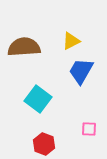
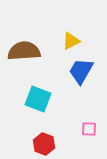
brown semicircle: moved 4 px down
cyan square: rotated 16 degrees counterclockwise
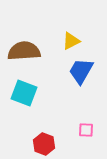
cyan square: moved 14 px left, 6 px up
pink square: moved 3 px left, 1 px down
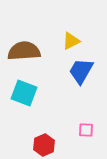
red hexagon: moved 1 px down; rotated 15 degrees clockwise
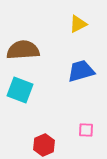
yellow triangle: moved 7 px right, 17 px up
brown semicircle: moved 1 px left, 1 px up
blue trapezoid: rotated 44 degrees clockwise
cyan square: moved 4 px left, 3 px up
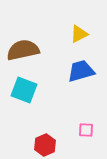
yellow triangle: moved 1 px right, 10 px down
brown semicircle: rotated 8 degrees counterclockwise
cyan square: moved 4 px right
red hexagon: moved 1 px right
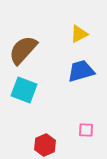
brown semicircle: rotated 36 degrees counterclockwise
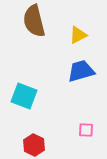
yellow triangle: moved 1 px left, 1 px down
brown semicircle: moved 11 px right, 29 px up; rotated 56 degrees counterclockwise
cyan square: moved 6 px down
red hexagon: moved 11 px left; rotated 10 degrees counterclockwise
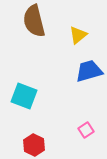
yellow triangle: rotated 12 degrees counterclockwise
blue trapezoid: moved 8 px right
pink square: rotated 35 degrees counterclockwise
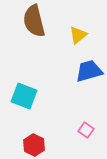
pink square: rotated 21 degrees counterclockwise
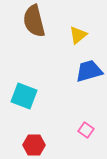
red hexagon: rotated 25 degrees counterclockwise
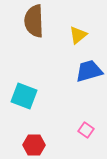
brown semicircle: rotated 12 degrees clockwise
